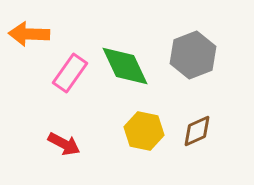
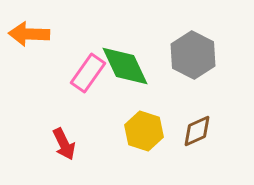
gray hexagon: rotated 12 degrees counterclockwise
pink rectangle: moved 18 px right
yellow hexagon: rotated 6 degrees clockwise
red arrow: rotated 36 degrees clockwise
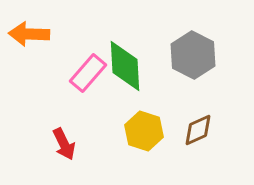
green diamond: rotated 22 degrees clockwise
pink rectangle: rotated 6 degrees clockwise
brown diamond: moved 1 px right, 1 px up
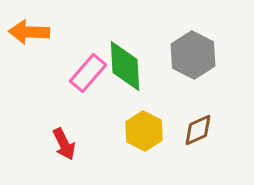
orange arrow: moved 2 px up
yellow hexagon: rotated 9 degrees clockwise
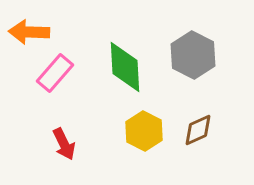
green diamond: moved 1 px down
pink rectangle: moved 33 px left
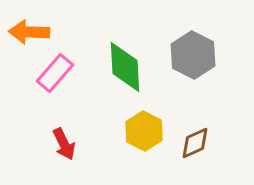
brown diamond: moved 3 px left, 13 px down
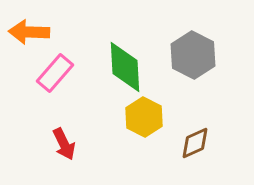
yellow hexagon: moved 14 px up
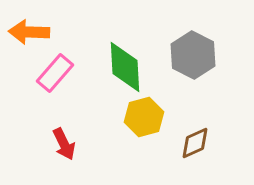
yellow hexagon: rotated 18 degrees clockwise
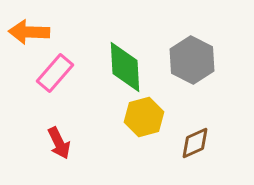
gray hexagon: moved 1 px left, 5 px down
red arrow: moved 5 px left, 1 px up
